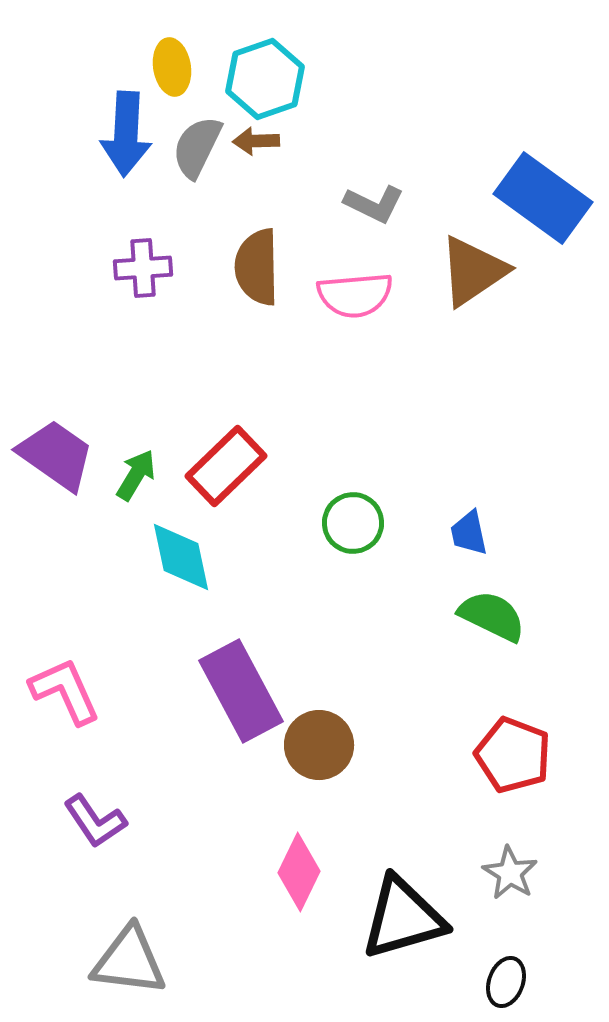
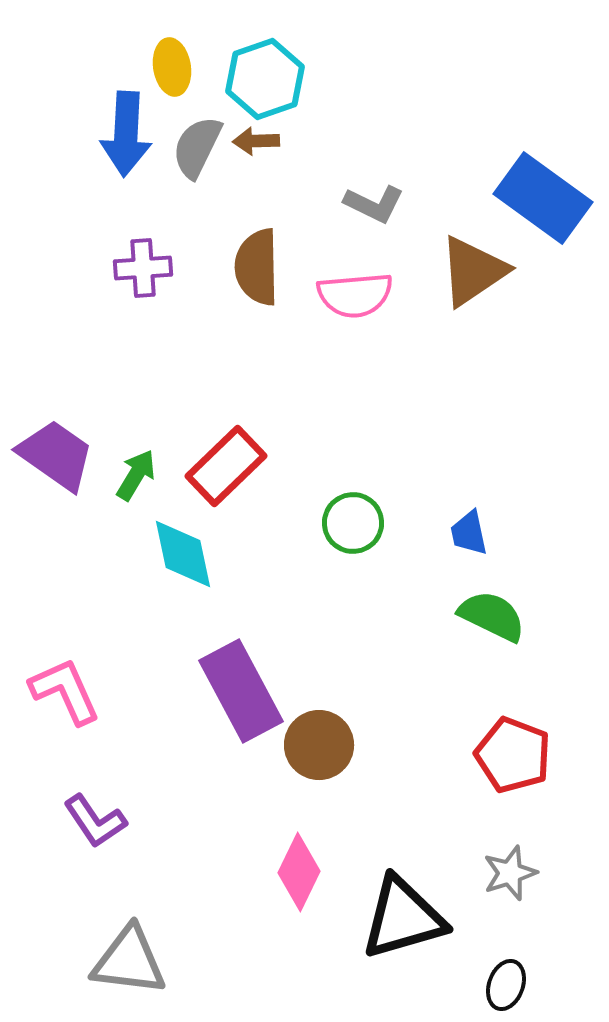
cyan diamond: moved 2 px right, 3 px up
gray star: rotated 22 degrees clockwise
black ellipse: moved 3 px down
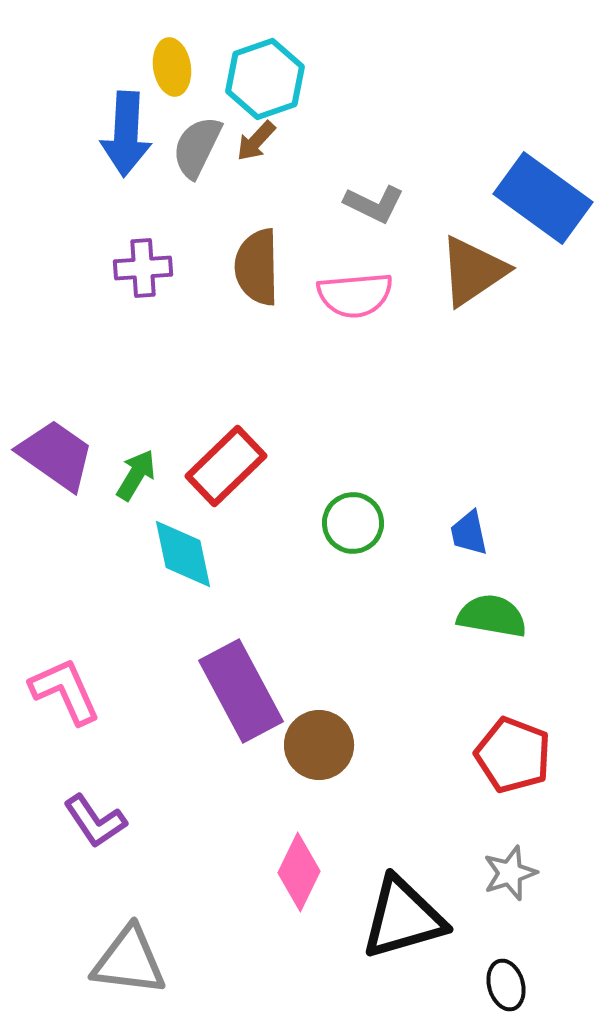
brown arrow: rotated 45 degrees counterclockwise
green semicircle: rotated 16 degrees counterclockwise
black ellipse: rotated 36 degrees counterclockwise
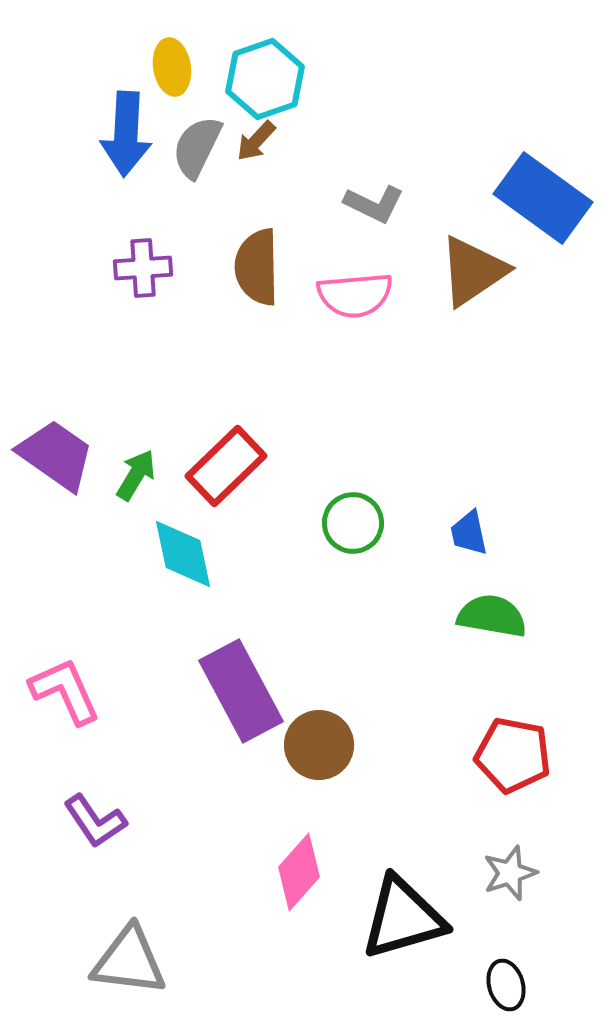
red pentagon: rotated 10 degrees counterclockwise
pink diamond: rotated 16 degrees clockwise
